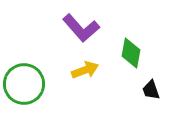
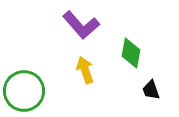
purple L-shape: moved 3 px up
yellow arrow: rotated 88 degrees counterclockwise
green circle: moved 7 px down
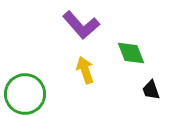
green diamond: rotated 32 degrees counterclockwise
green circle: moved 1 px right, 3 px down
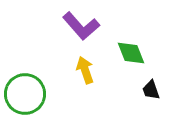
purple L-shape: moved 1 px down
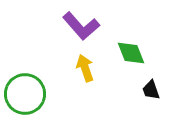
yellow arrow: moved 2 px up
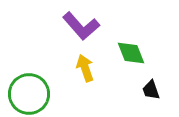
green circle: moved 4 px right
